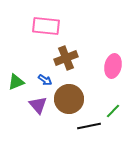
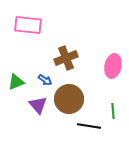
pink rectangle: moved 18 px left, 1 px up
green line: rotated 49 degrees counterclockwise
black line: rotated 20 degrees clockwise
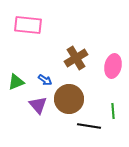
brown cross: moved 10 px right; rotated 10 degrees counterclockwise
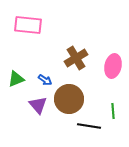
green triangle: moved 3 px up
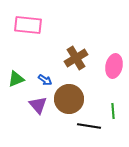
pink ellipse: moved 1 px right
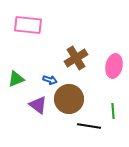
blue arrow: moved 5 px right; rotated 16 degrees counterclockwise
purple triangle: rotated 12 degrees counterclockwise
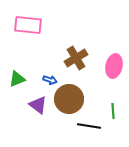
green triangle: moved 1 px right
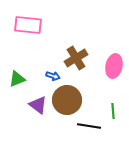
blue arrow: moved 3 px right, 4 px up
brown circle: moved 2 px left, 1 px down
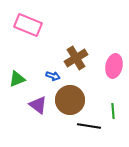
pink rectangle: rotated 16 degrees clockwise
brown circle: moved 3 px right
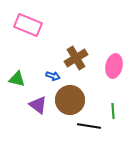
green triangle: rotated 36 degrees clockwise
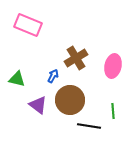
pink ellipse: moved 1 px left
blue arrow: rotated 80 degrees counterclockwise
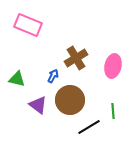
black line: moved 1 px down; rotated 40 degrees counterclockwise
